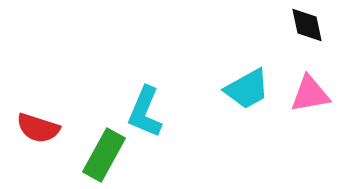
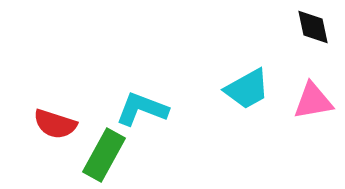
black diamond: moved 6 px right, 2 px down
pink triangle: moved 3 px right, 7 px down
cyan L-shape: moved 3 px left, 3 px up; rotated 88 degrees clockwise
red semicircle: moved 17 px right, 4 px up
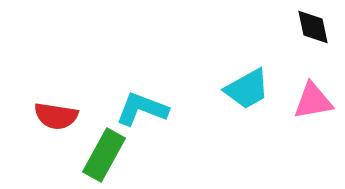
red semicircle: moved 1 px right, 8 px up; rotated 9 degrees counterclockwise
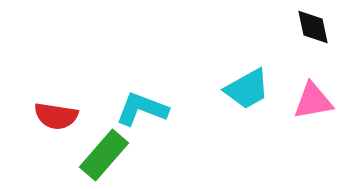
green rectangle: rotated 12 degrees clockwise
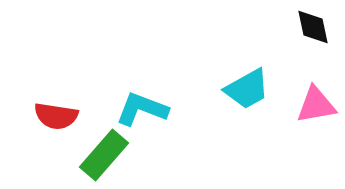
pink triangle: moved 3 px right, 4 px down
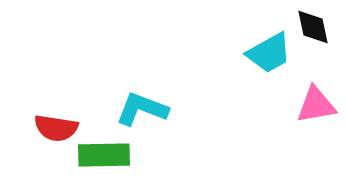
cyan trapezoid: moved 22 px right, 36 px up
red semicircle: moved 12 px down
green rectangle: rotated 48 degrees clockwise
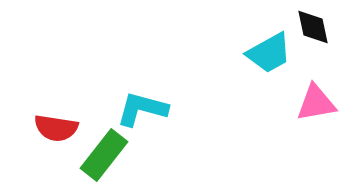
pink triangle: moved 2 px up
cyan L-shape: rotated 6 degrees counterclockwise
green rectangle: rotated 51 degrees counterclockwise
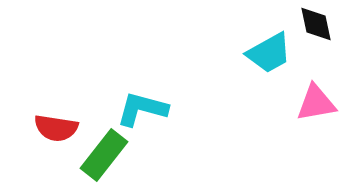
black diamond: moved 3 px right, 3 px up
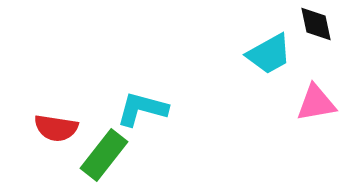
cyan trapezoid: moved 1 px down
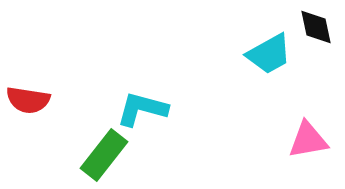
black diamond: moved 3 px down
pink triangle: moved 8 px left, 37 px down
red semicircle: moved 28 px left, 28 px up
